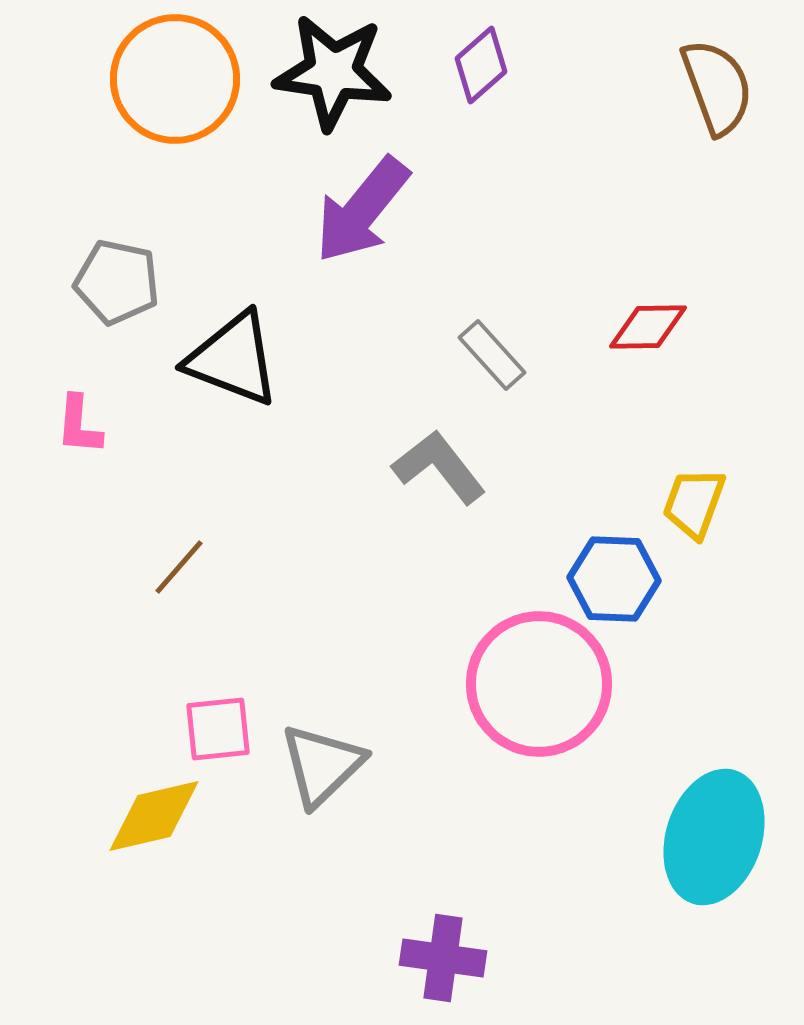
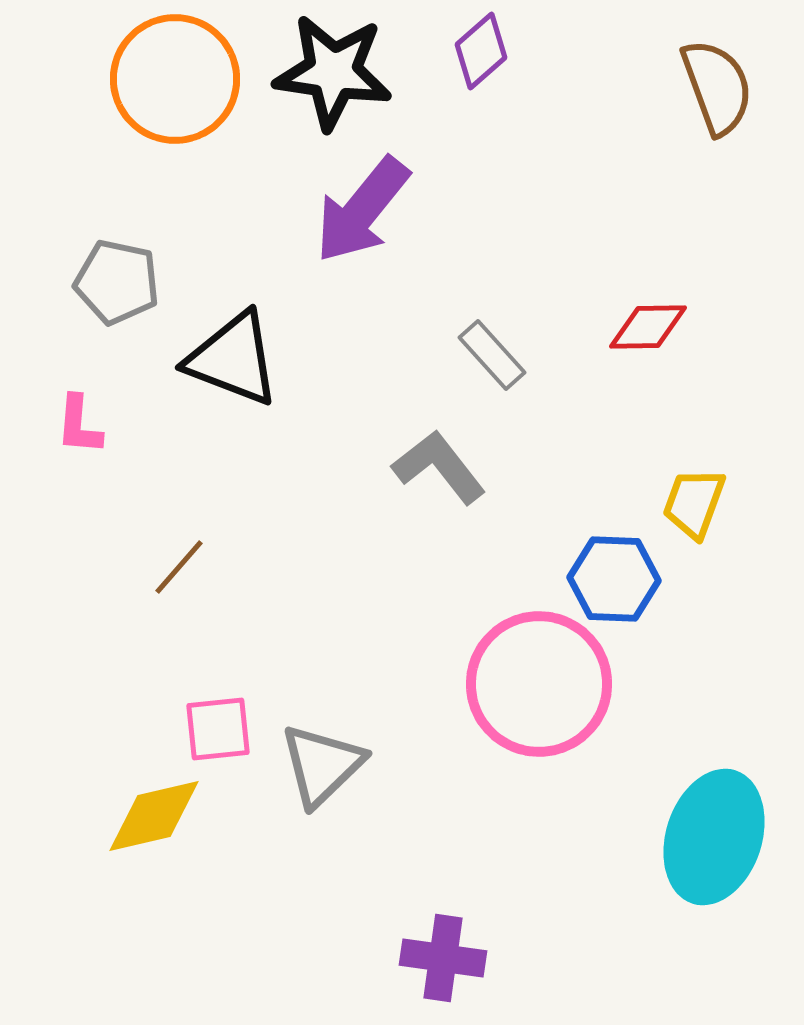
purple diamond: moved 14 px up
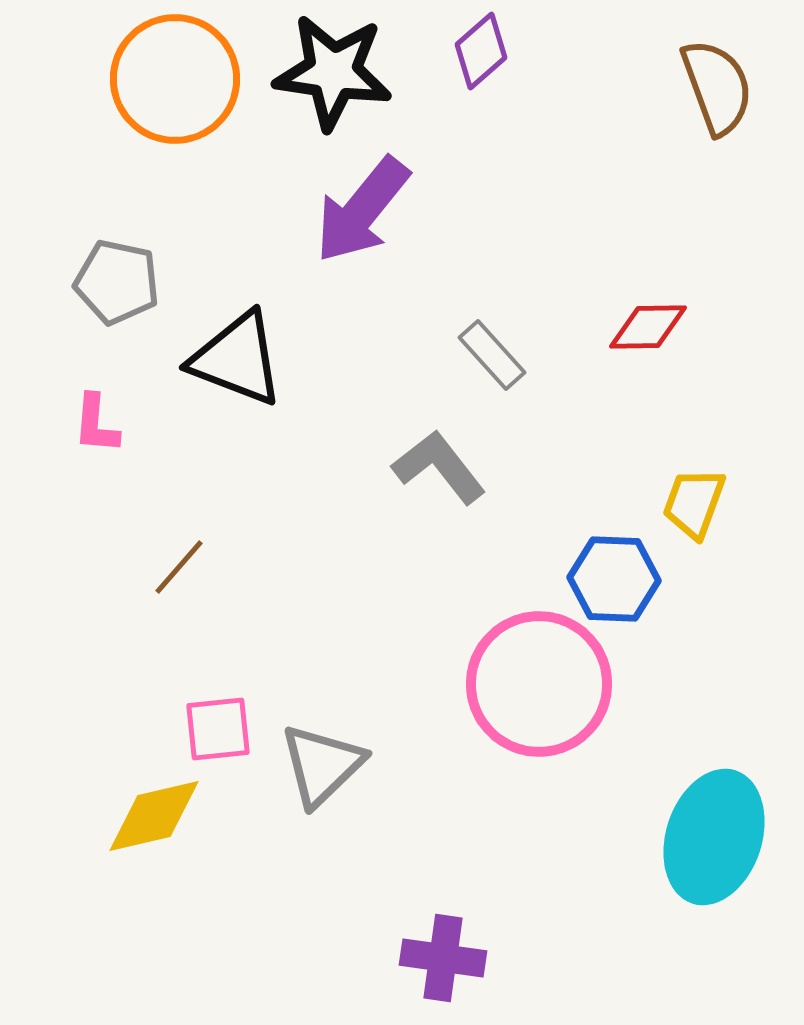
black triangle: moved 4 px right
pink L-shape: moved 17 px right, 1 px up
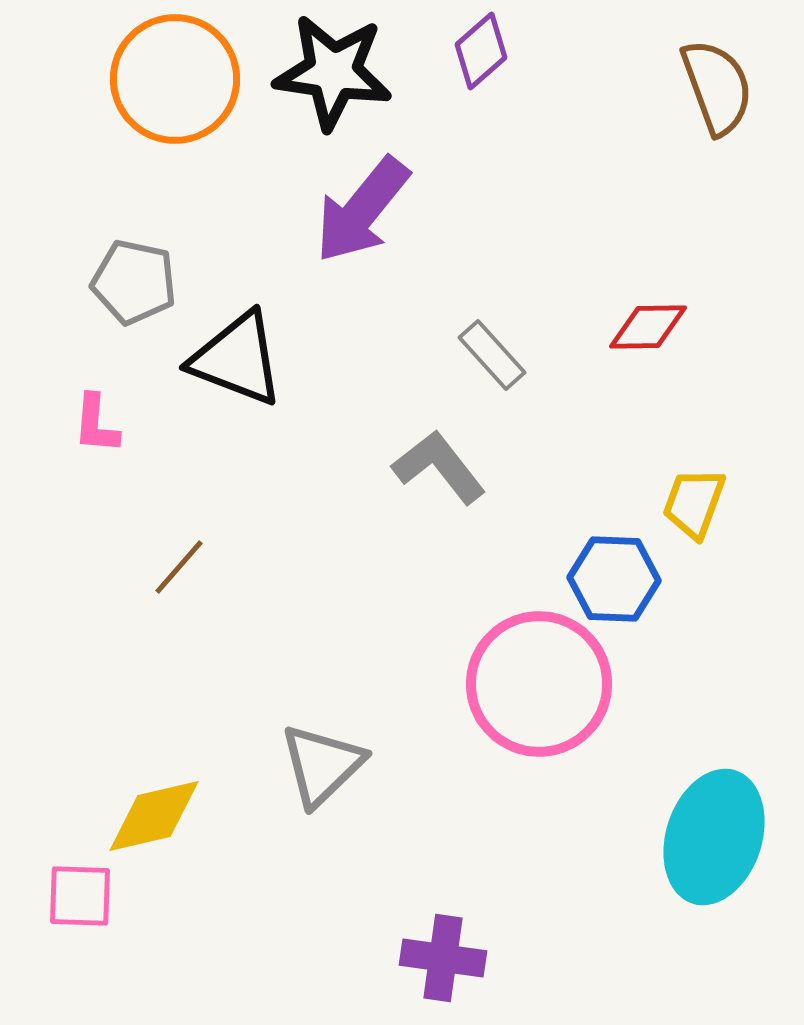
gray pentagon: moved 17 px right
pink square: moved 138 px left, 167 px down; rotated 8 degrees clockwise
